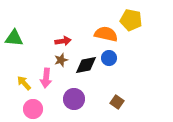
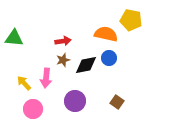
brown star: moved 2 px right
purple circle: moved 1 px right, 2 px down
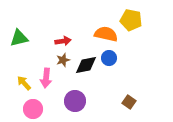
green triangle: moved 5 px right; rotated 18 degrees counterclockwise
brown square: moved 12 px right
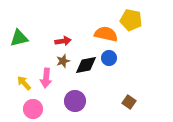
brown star: moved 1 px down
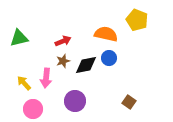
yellow pentagon: moved 6 px right; rotated 10 degrees clockwise
red arrow: rotated 14 degrees counterclockwise
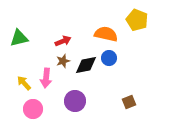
brown square: rotated 32 degrees clockwise
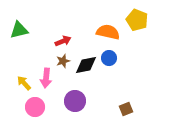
orange semicircle: moved 2 px right, 2 px up
green triangle: moved 8 px up
brown square: moved 3 px left, 7 px down
pink circle: moved 2 px right, 2 px up
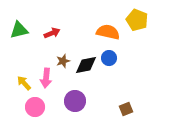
red arrow: moved 11 px left, 8 px up
